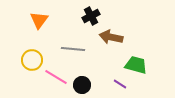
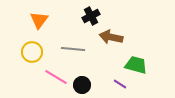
yellow circle: moved 8 px up
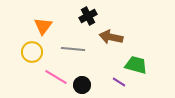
black cross: moved 3 px left
orange triangle: moved 4 px right, 6 px down
purple line: moved 1 px left, 2 px up
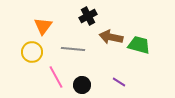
green trapezoid: moved 3 px right, 20 px up
pink line: rotated 30 degrees clockwise
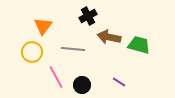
brown arrow: moved 2 px left
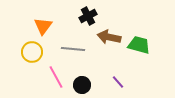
purple line: moved 1 px left; rotated 16 degrees clockwise
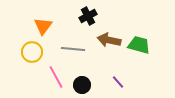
brown arrow: moved 3 px down
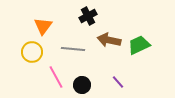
green trapezoid: rotated 40 degrees counterclockwise
